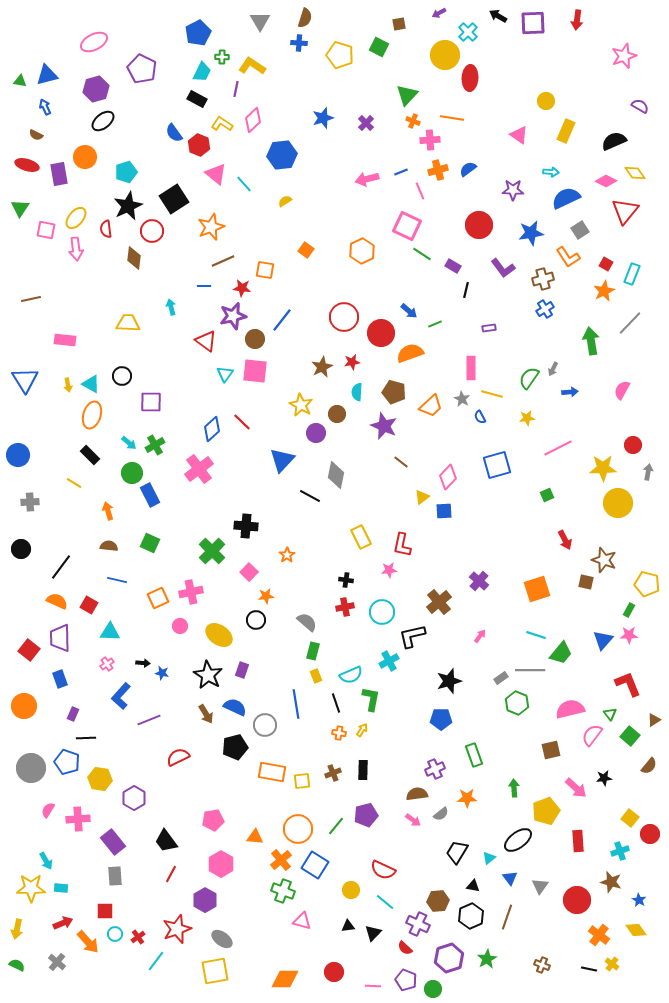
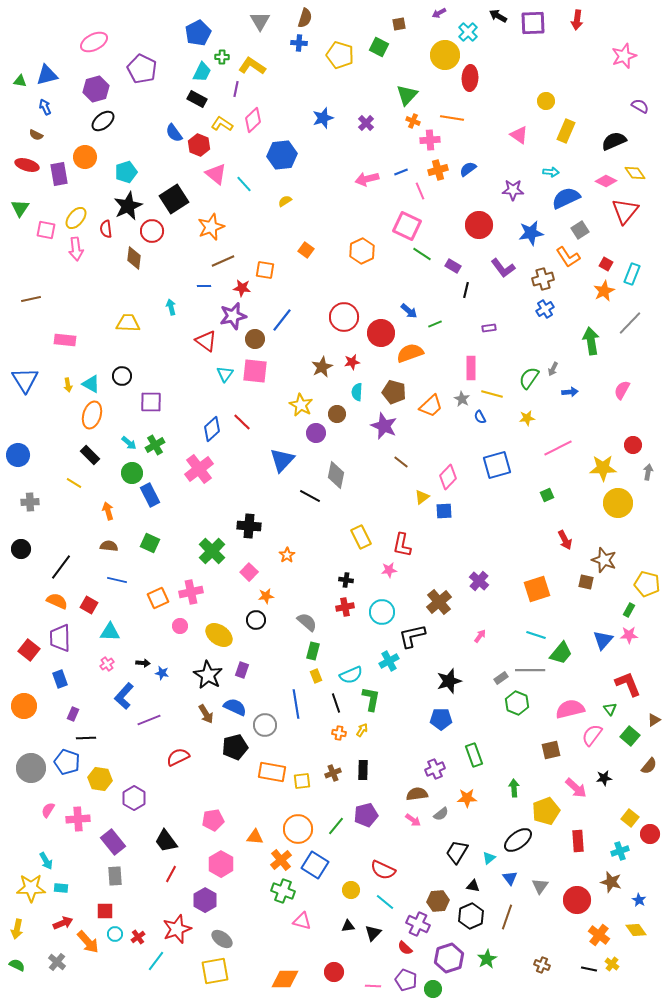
black cross at (246, 526): moved 3 px right
blue L-shape at (121, 696): moved 3 px right
green triangle at (610, 714): moved 5 px up
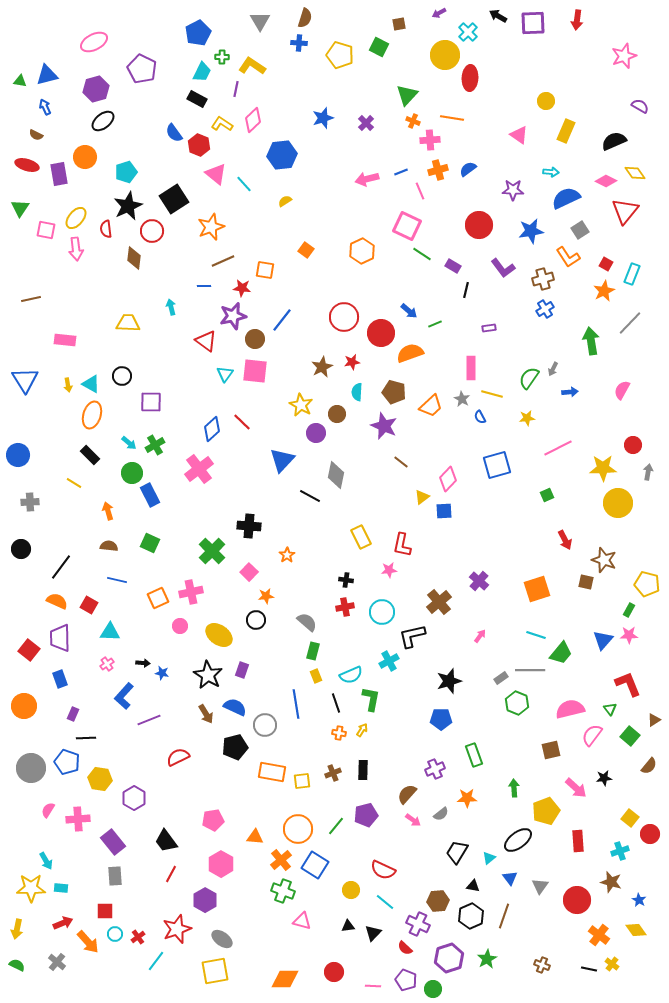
blue star at (531, 233): moved 2 px up
pink diamond at (448, 477): moved 2 px down
brown semicircle at (417, 794): moved 10 px left; rotated 40 degrees counterclockwise
brown line at (507, 917): moved 3 px left, 1 px up
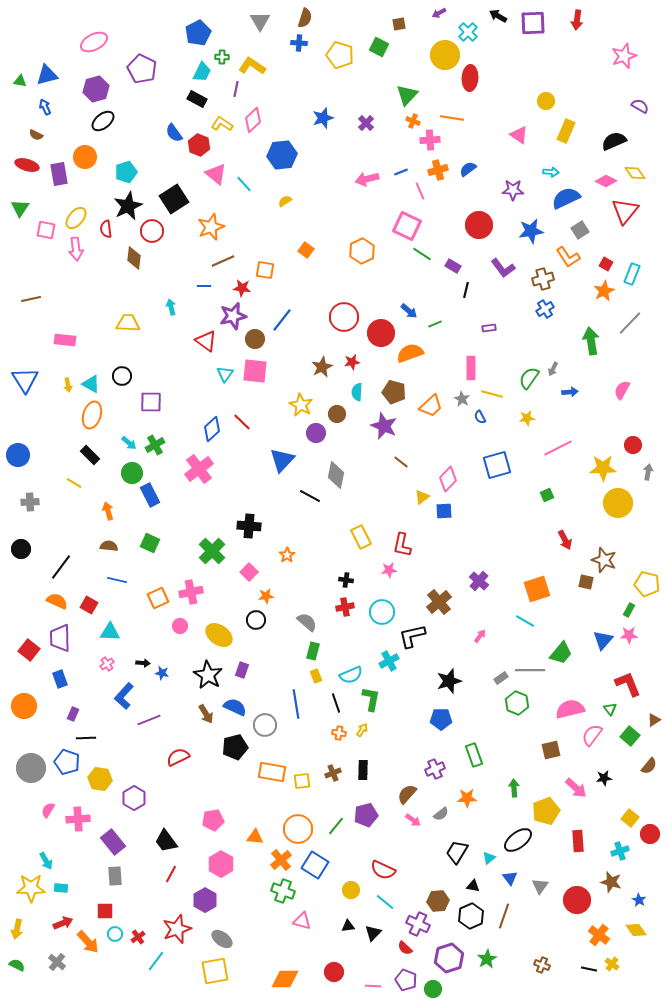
cyan line at (536, 635): moved 11 px left, 14 px up; rotated 12 degrees clockwise
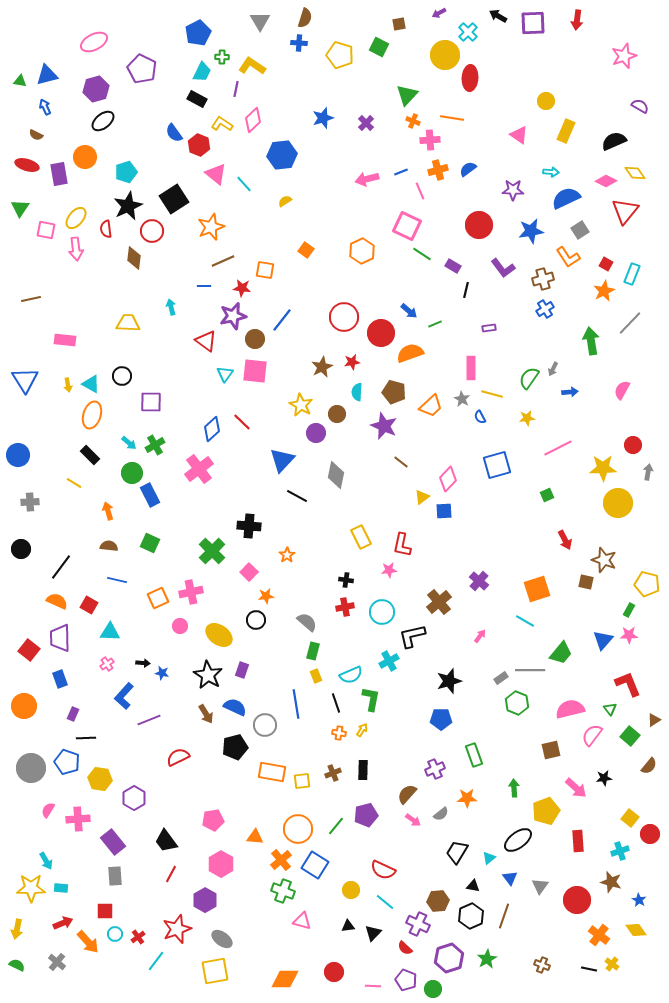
black line at (310, 496): moved 13 px left
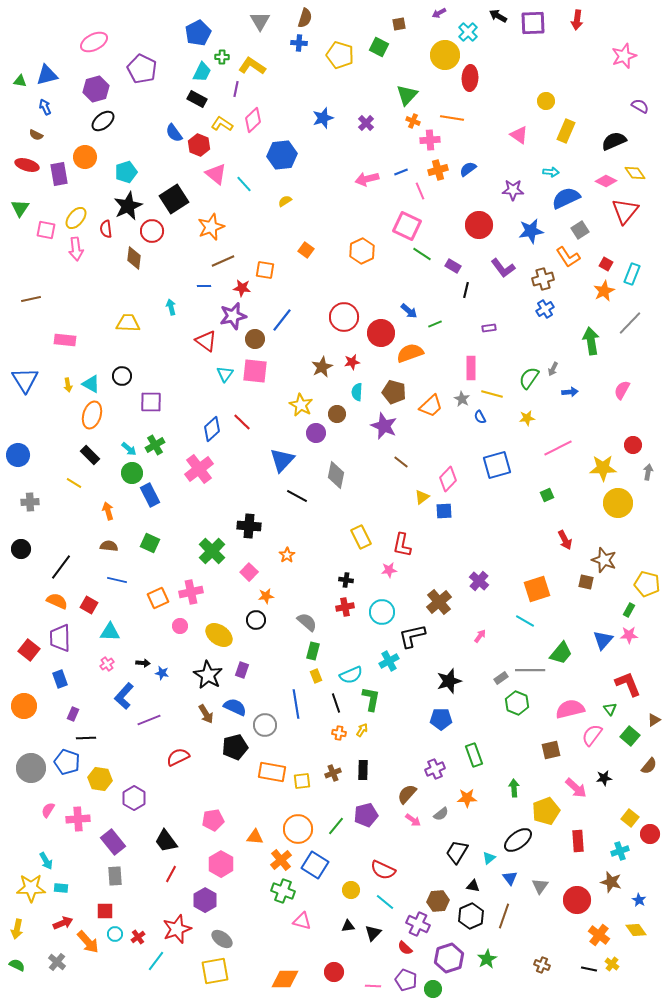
cyan arrow at (129, 443): moved 6 px down
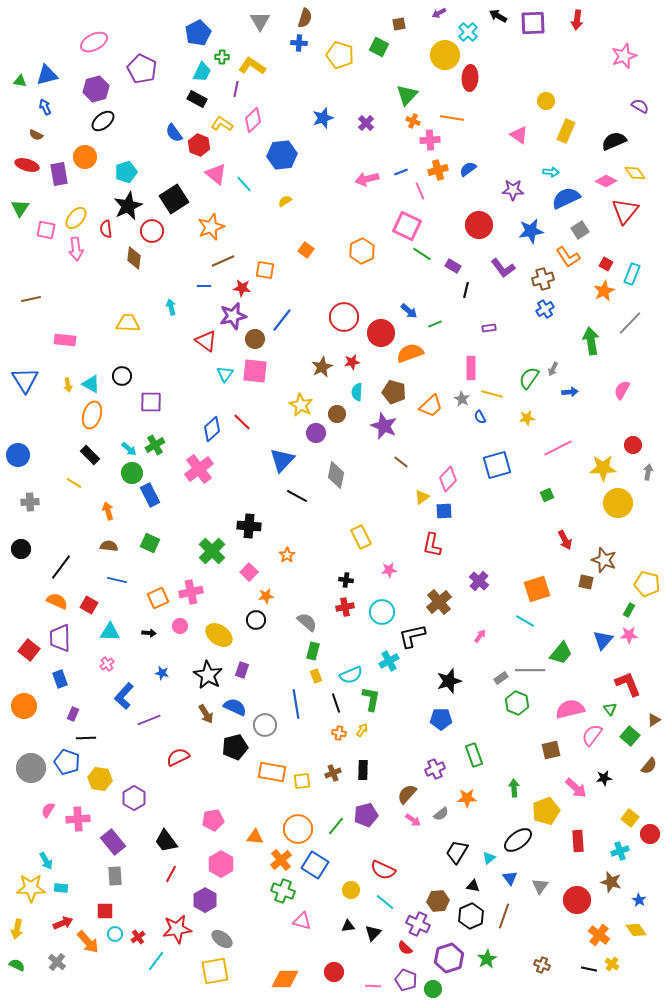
red L-shape at (402, 545): moved 30 px right
black arrow at (143, 663): moved 6 px right, 30 px up
red star at (177, 929): rotated 12 degrees clockwise
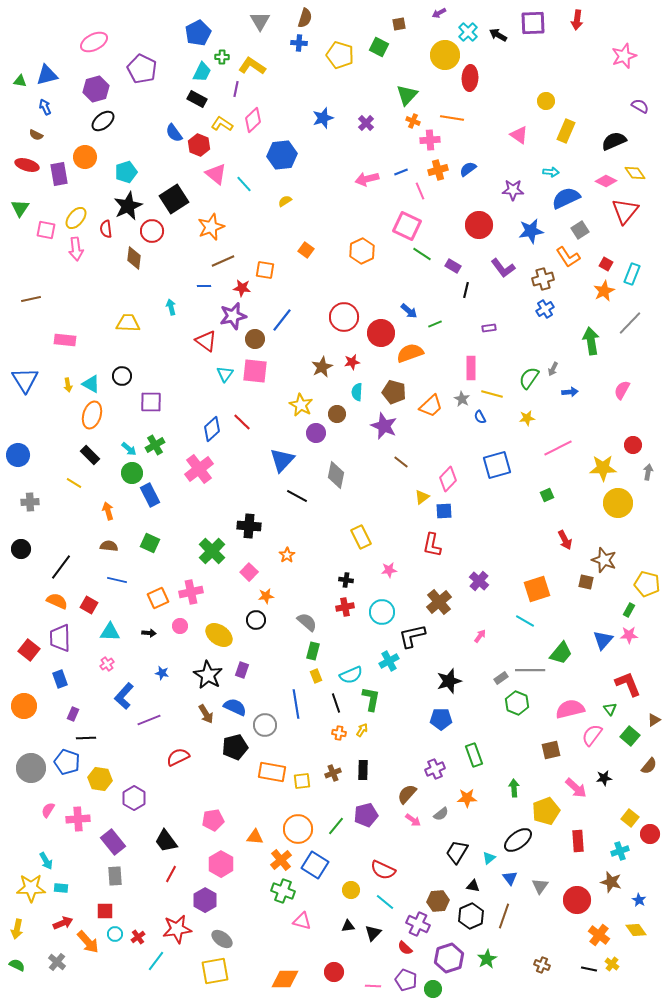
black arrow at (498, 16): moved 19 px down
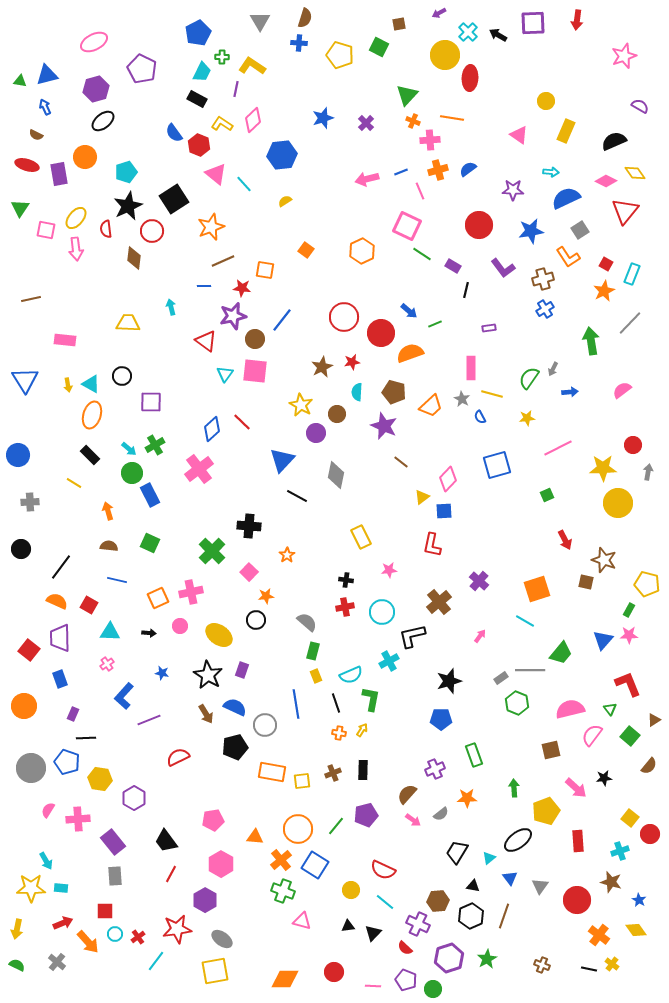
pink semicircle at (622, 390): rotated 24 degrees clockwise
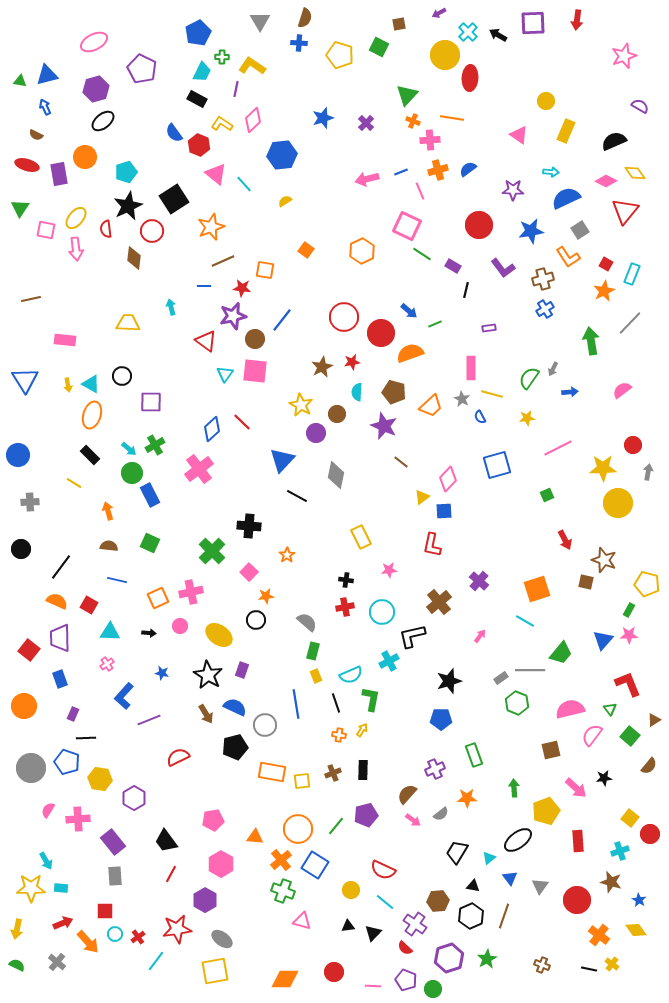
orange cross at (339, 733): moved 2 px down
purple cross at (418, 924): moved 3 px left; rotated 10 degrees clockwise
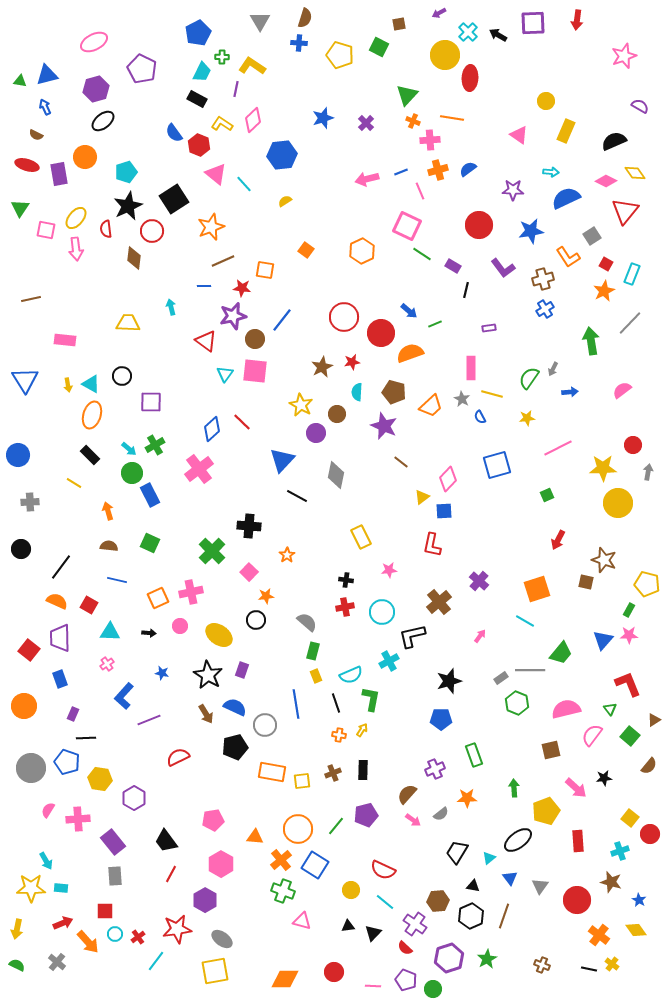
gray square at (580, 230): moved 12 px right, 6 px down
red arrow at (565, 540): moved 7 px left; rotated 54 degrees clockwise
pink semicircle at (570, 709): moved 4 px left
